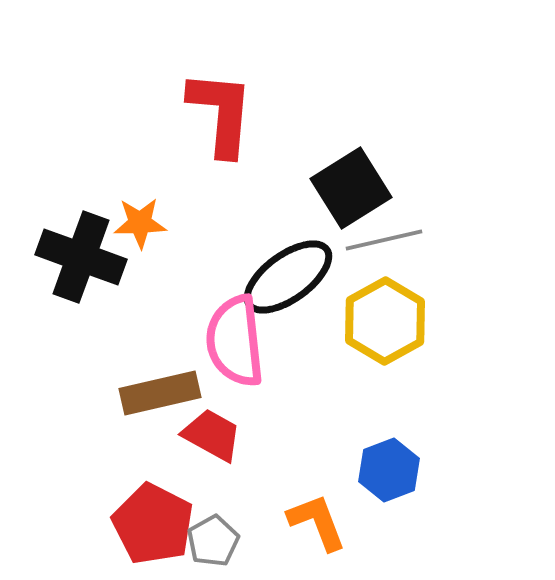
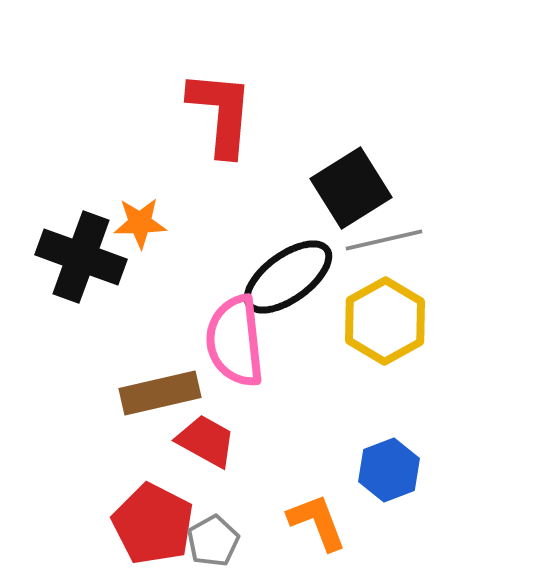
red trapezoid: moved 6 px left, 6 px down
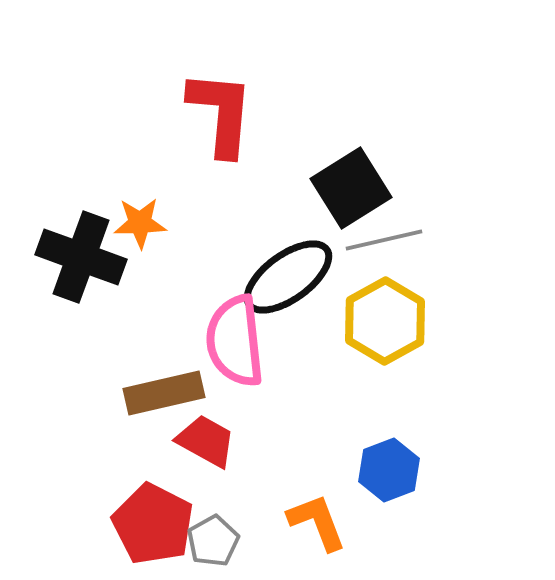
brown rectangle: moved 4 px right
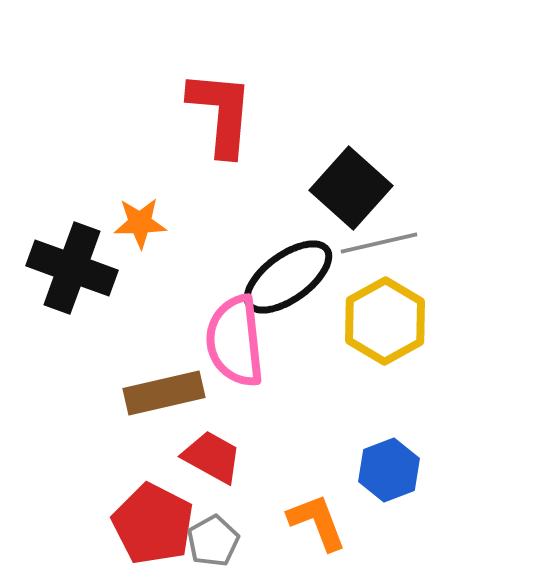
black square: rotated 16 degrees counterclockwise
gray line: moved 5 px left, 3 px down
black cross: moved 9 px left, 11 px down
red trapezoid: moved 6 px right, 16 px down
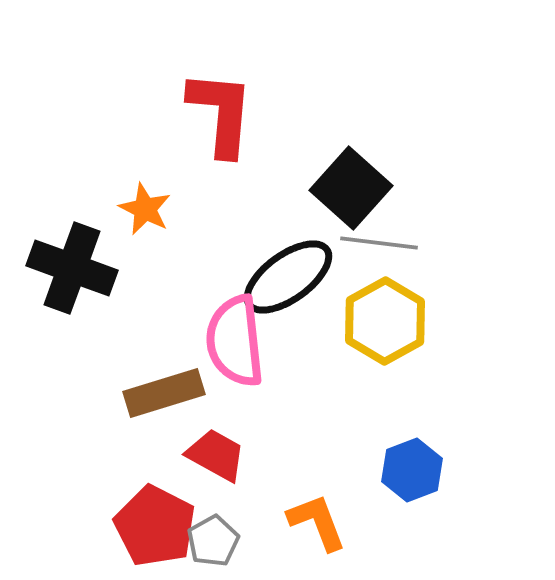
orange star: moved 5 px right, 14 px up; rotated 28 degrees clockwise
gray line: rotated 20 degrees clockwise
brown rectangle: rotated 4 degrees counterclockwise
red trapezoid: moved 4 px right, 2 px up
blue hexagon: moved 23 px right
red pentagon: moved 2 px right, 2 px down
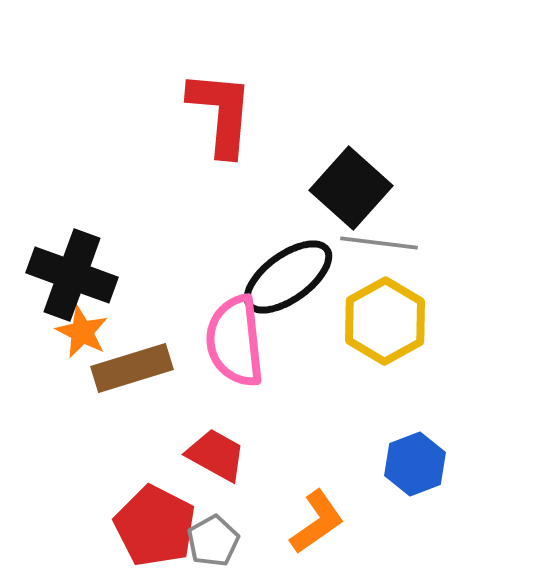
orange star: moved 63 px left, 123 px down
black cross: moved 7 px down
brown rectangle: moved 32 px left, 25 px up
blue hexagon: moved 3 px right, 6 px up
orange L-shape: rotated 76 degrees clockwise
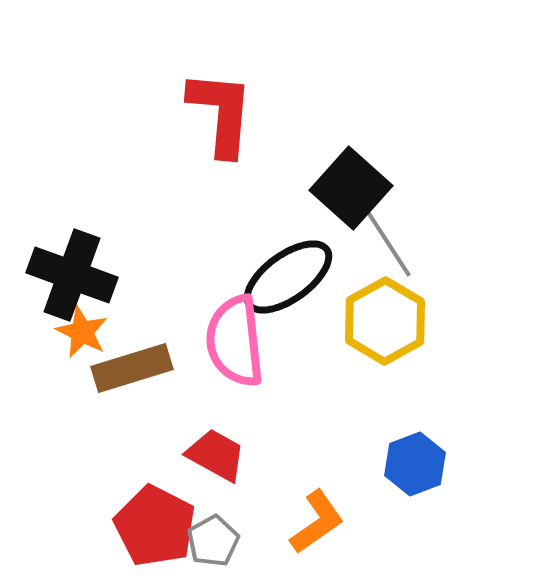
gray line: moved 9 px right; rotated 50 degrees clockwise
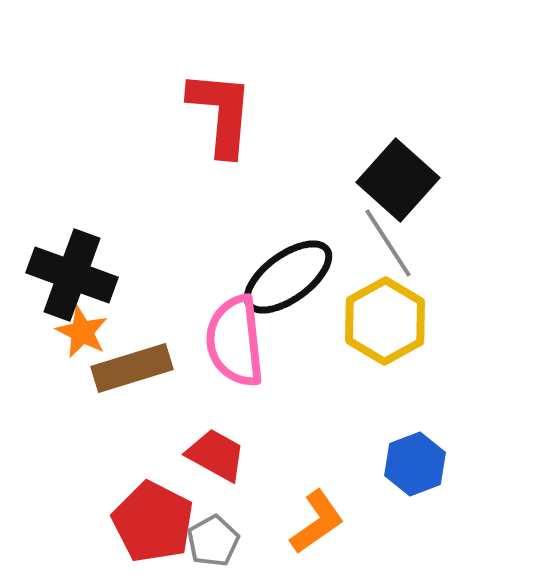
black square: moved 47 px right, 8 px up
red pentagon: moved 2 px left, 4 px up
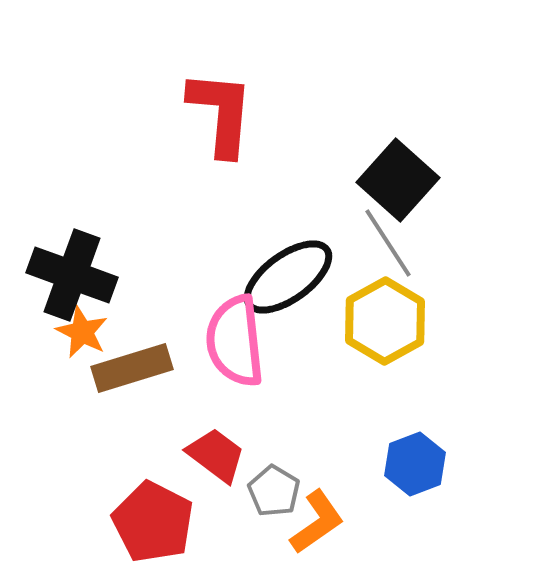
red trapezoid: rotated 8 degrees clockwise
gray pentagon: moved 61 px right, 50 px up; rotated 12 degrees counterclockwise
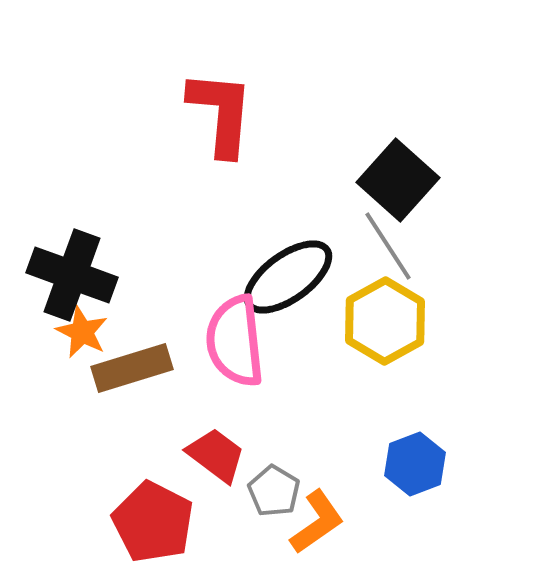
gray line: moved 3 px down
